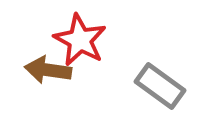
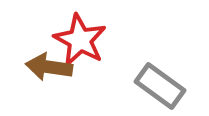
brown arrow: moved 1 px right, 3 px up
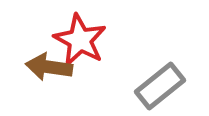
gray rectangle: rotated 75 degrees counterclockwise
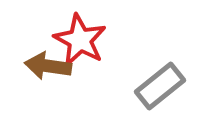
brown arrow: moved 1 px left, 1 px up
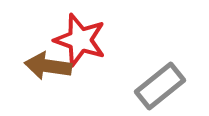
red star: rotated 10 degrees counterclockwise
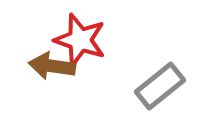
brown arrow: moved 4 px right
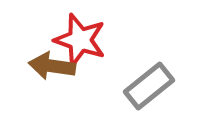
gray rectangle: moved 11 px left
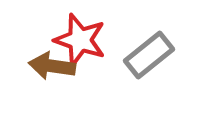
gray rectangle: moved 31 px up
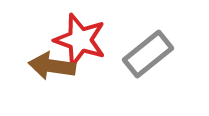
gray rectangle: moved 1 px left, 1 px up
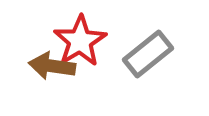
red star: moved 1 px down; rotated 22 degrees clockwise
